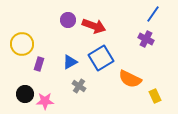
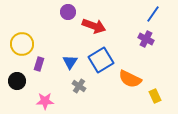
purple circle: moved 8 px up
blue square: moved 2 px down
blue triangle: rotated 28 degrees counterclockwise
black circle: moved 8 px left, 13 px up
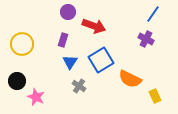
purple rectangle: moved 24 px right, 24 px up
pink star: moved 9 px left, 4 px up; rotated 24 degrees clockwise
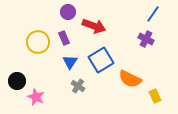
purple rectangle: moved 1 px right, 2 px up; rotated 40 degrees counterclockwise
yellow circle: moved 16 px right, 2 px up
gray cross: moved 1 px left
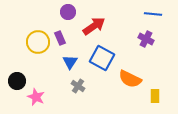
blue line: rotated 60 degrees clockwise
red arrow: rotated 55 degrees counterclockwise
purple rectangle: moved 4 px left
blue square: moved 1 px right, 2 px up; rotated 30 degrees counterclockwise
yellow rectangle: rotated 24 degrees clockwise
